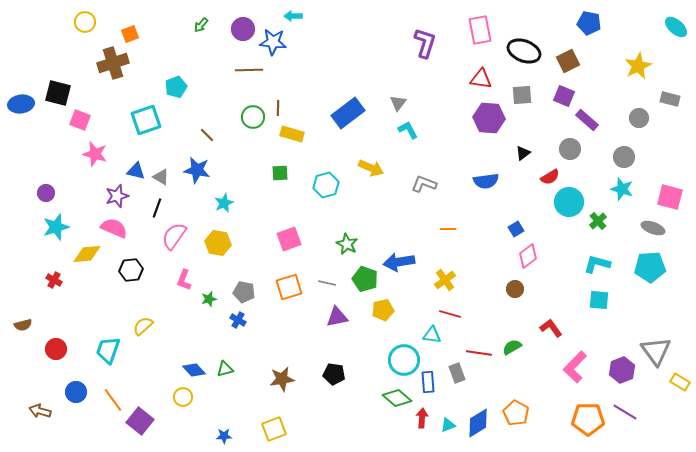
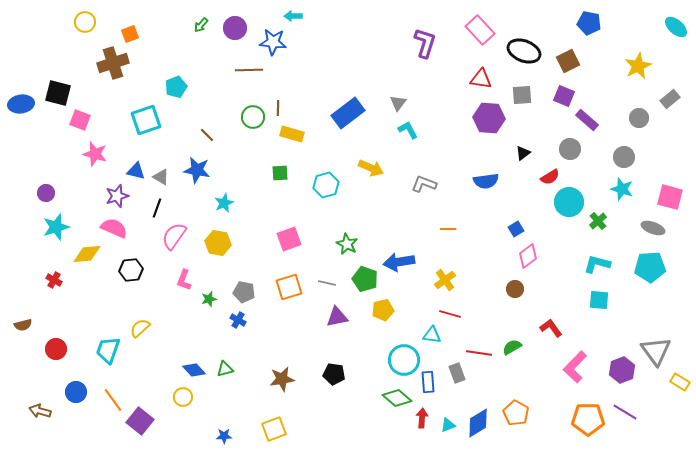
purple circle at (243, 29): moved 8 px left, 1 px up
pink rectangle at (480, 30): rotated 32 degrees counterclockwise
gray rectangle at (670, 99): rotated 54 degrees counterclockwise
yellow semicircle at (143, 326): moved 3 px left, 2 px down
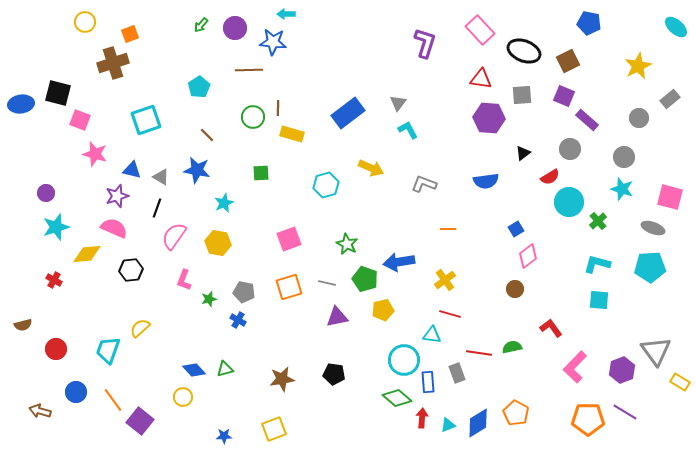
cyan arrow at (293, 16): moved 7 px left, 2 px up
cyan pentagon at (176, 87): moved 23 px right; rotated 10 degrees counterclockwise
blue triangle at (136, 171): moved 4 px left, 1 px up
green square at (280, 173): moved 19 px left
green semicircle at (512, 347): rotated 18 degrees clockwise
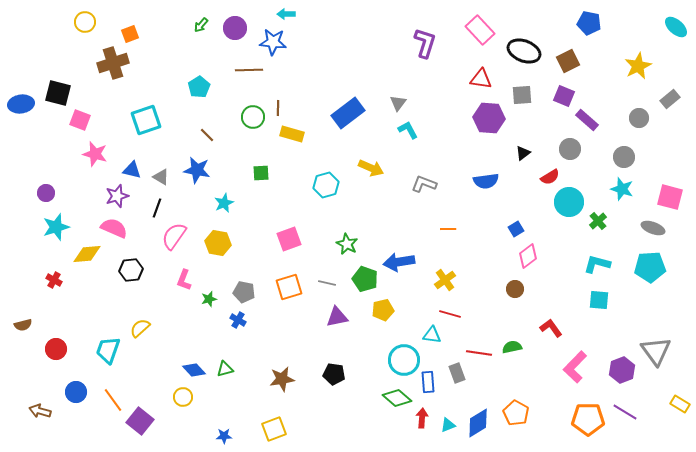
yellow rectangle at (680, 382): moved 22 px down
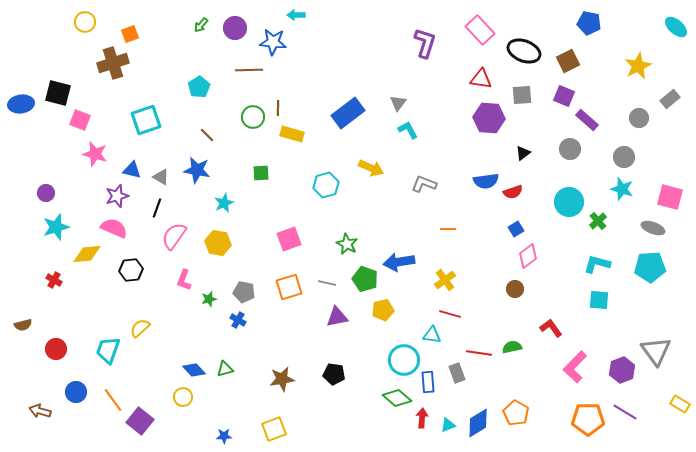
cyan arrow at (286, 14): moved 10 px right, 1 px down
red semicircle at (550, 177): moved 37 px left, 15 px down; rotated 12 degrees clockwise
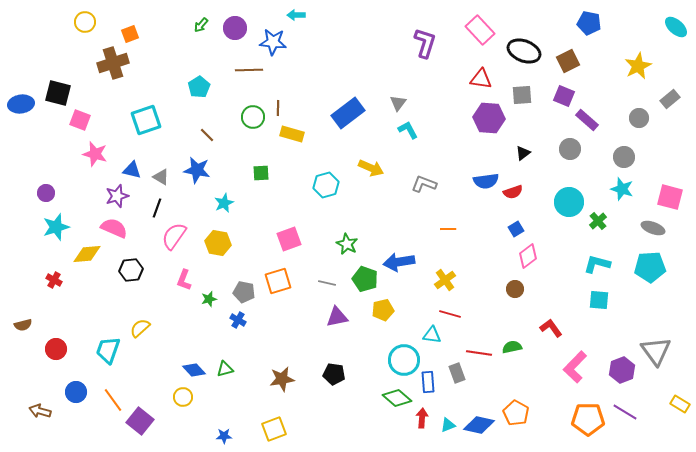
orange square at (289, 287): moved 11 px left, 6 px up
blue diamond at (478, 423): moved 1 px right, 2 px down; rotated 44 degrees clockwise
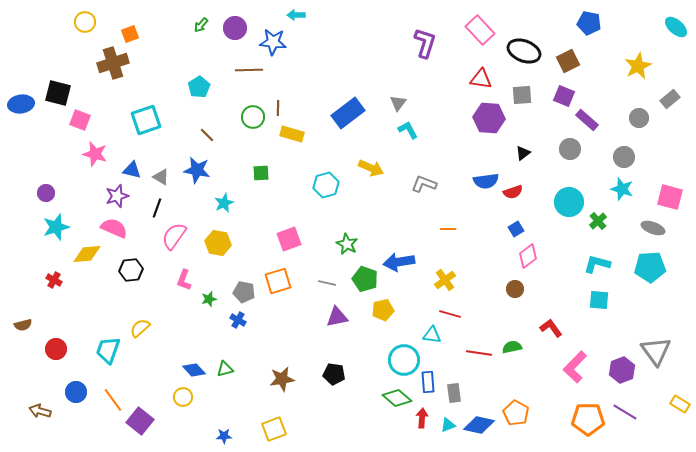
gray rectangle at (457, 373): moved 3 px left, 20 px down; rotated 12 degrees clockwise
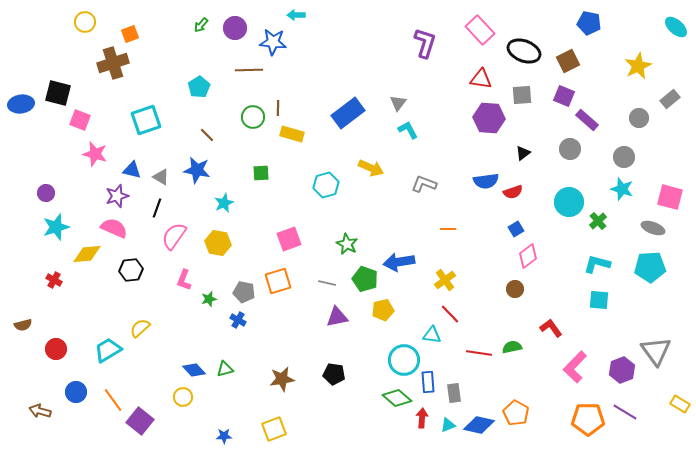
red line at (450, 314): rotated 30 degrees clockwise
cyan trapezoid at (108, 350): rotated 40 degrees clockwise
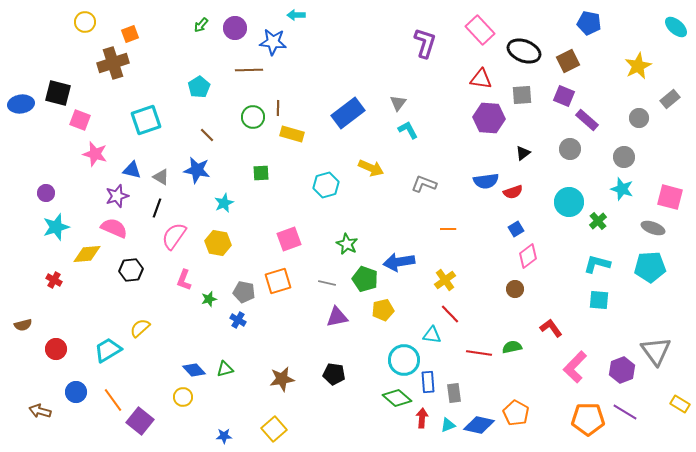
yellow square at (274, 429): rotated 20 degrees counterclockwise
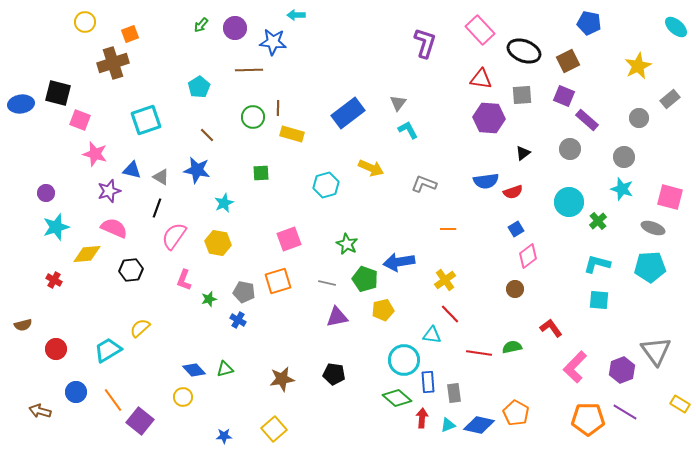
purple star at (117, 196): moved 8 px left, 5 px up
